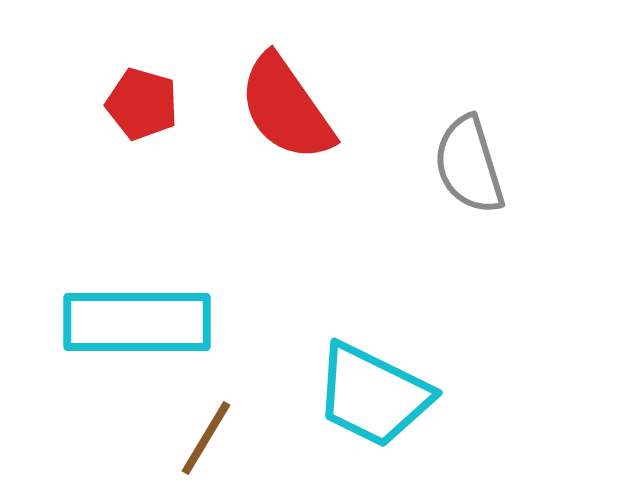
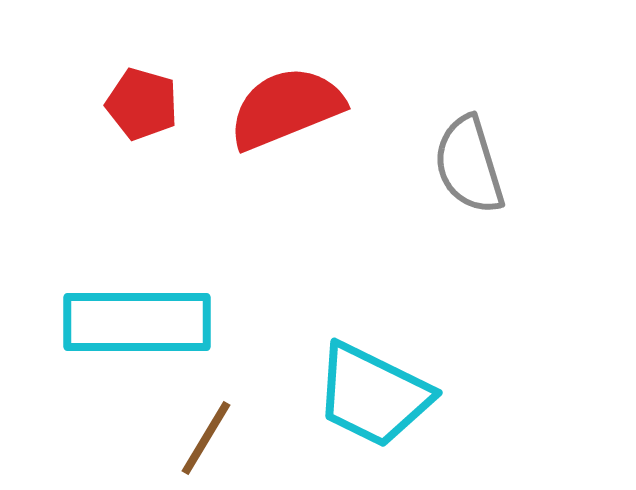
red semicircle: rotated 103 degrees clockwise
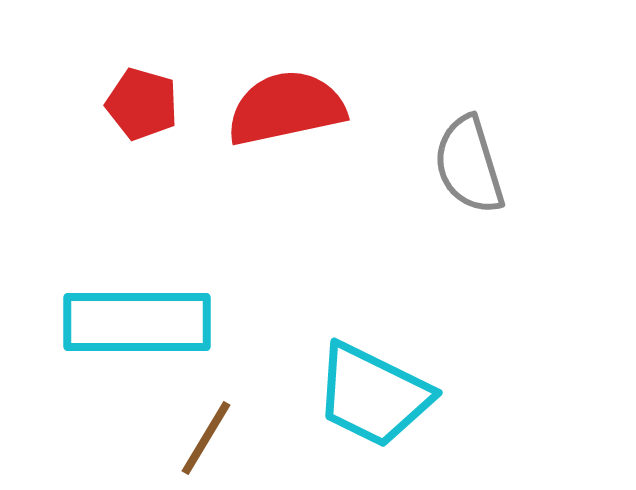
red semicircle: rotated 10 degrees clockwise
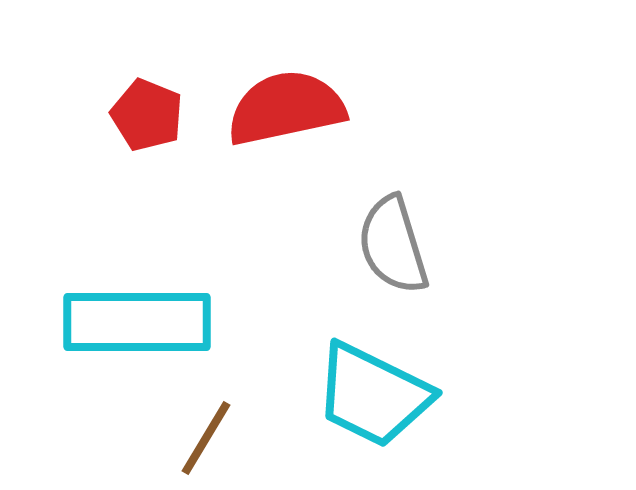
red pentagon: moved 5 px right, 11 px down; rotated 6 degrees clockwise
gray semicircle: moved 76 px left, 80 px down
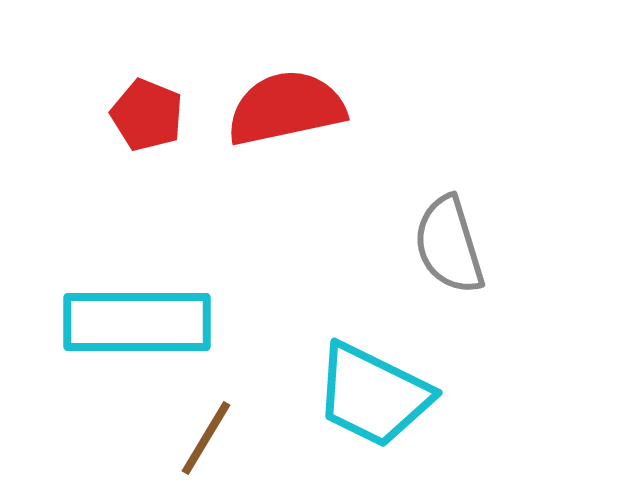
gray semicircle: moved 56 px right
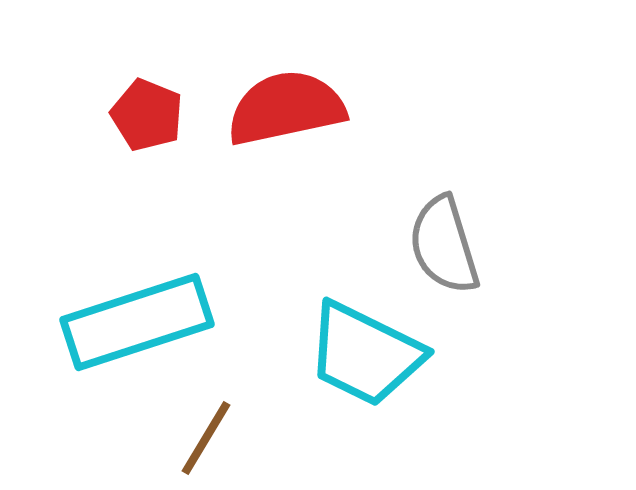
gray semicircle: moved 5 px left
cyan rectangle: rotated 18 degrees counterclockwise
cyan trapezoid: moved 8 px left, 41 px up
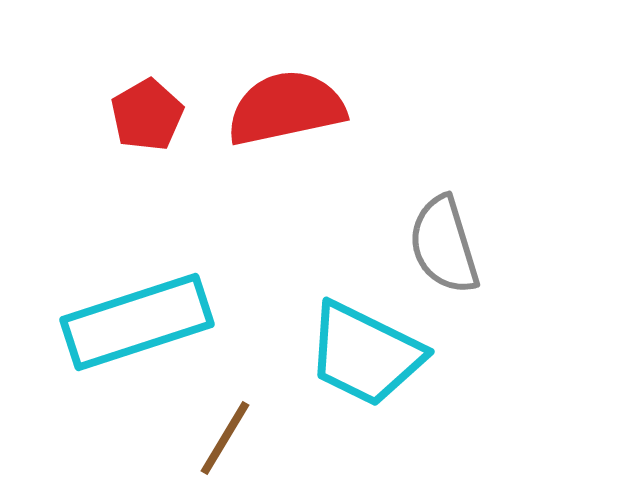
red pentagon: rotated 20 degrees clockwise
brown line: moved 19 px right
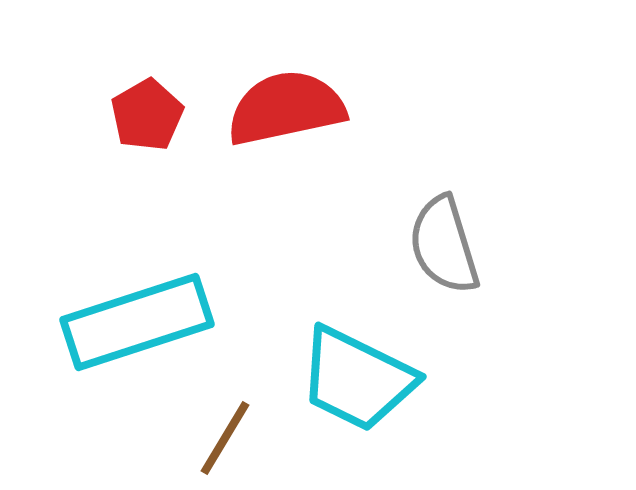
cyan trapezoid: moved 8 px left, 25 px down
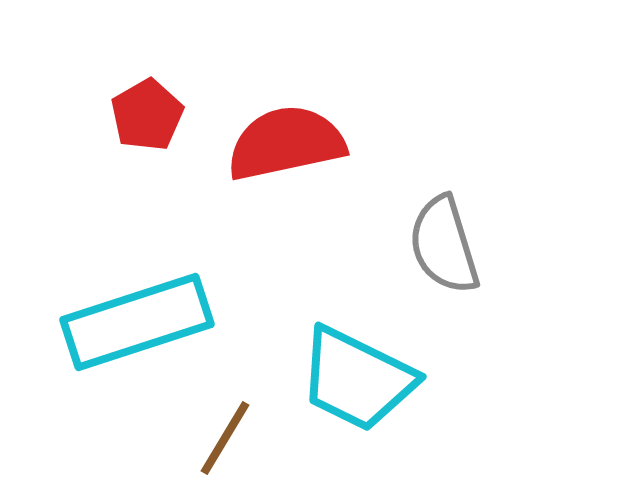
red semicircle: moved 35 px down
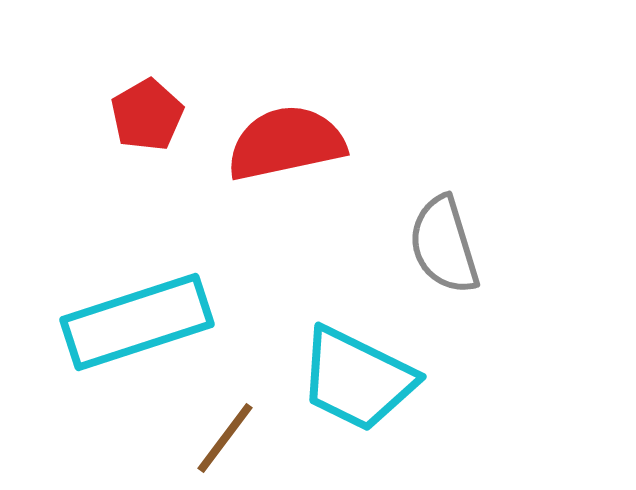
brown line: rotated 6 degrees clockwise
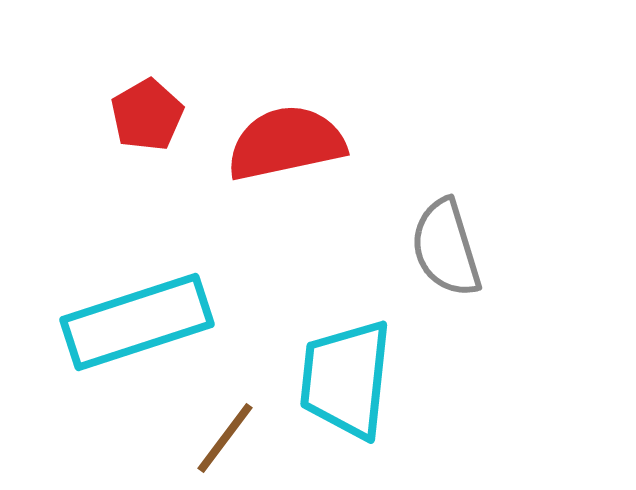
gray semicircle: moved 2 px right, 3 px down
cyan trapezoid: moved 11 px left; rotated 70 degrees clockwise
